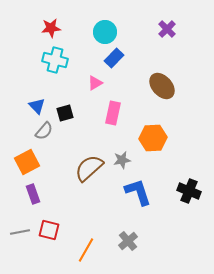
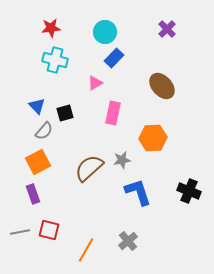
orange square: moved 11 px right
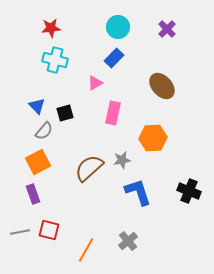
cyan circle: moved 13 px right, 5 px up
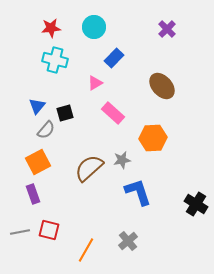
cyan circle: moved 24 px left
blue triangle: rotated 24 degrees clockwise
pink rectangle: rotated 60 degrees counterclockwise
gray semicircle: moved 2 px right, 1 px up
black cross: moved 7 px right, 13 px down; rotated 10 degrees clockwise
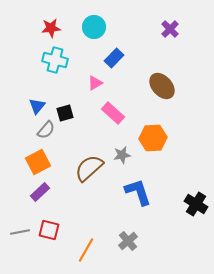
purple cross: moved 3 px right
gray star: moved 5 px up
purple rectangle: moved 7 px right, 2 px up; rotated 66 degrees clockwise
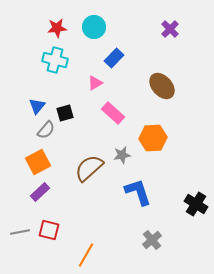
red star: moved 6 px right
gray cross: moved 24 px right, 1 px up
orange line: moved 5 px down
